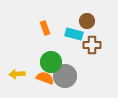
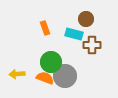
brown circle: moved 1 px left, 2 px up
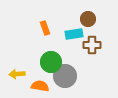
brown circle: moved 2 px right
cyan rectangle: rotated 24 degrees counterclockwise
orange semicircle: moved 5 px left, 8 px down; rotated 12 degrees counterclockwise
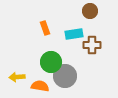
brown circle: moved 2 px right, 8 px up
yellow arrow: moved 3 px down
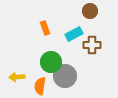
cyan rectangle: rotated 18 degrees counterclockwise
orange semicircle: rotated 90 degrees counterclockwise
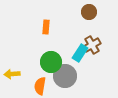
brown circle: moved 1 px left, 1 px down
orange rectangle: moved 1 px right, 1 px up; rotated 24 degrees clockwise
cyan rectangle: moved 6 px right, 19 px down; rotated 30 degrees counterclockwise
brown cross: rotated 30 degrees counterclockwise
yellow arrow: moved 5 px left, 3 px up
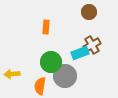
cyan rectangle: rotated 36 degrees clockwise
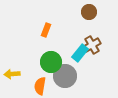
orange rectangle: moved 3 px down; rotated 16 degrees clockwise
cyan rectangle: rotated 30 degrees counterclockwise
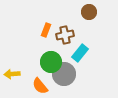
brown cross: moved 27 px left, 10 px up; rotated 18 degrees clockwise
gray circle: moved 1 px left, 2 px up
orange semicircle: rotated 48 degrees counterclockwise
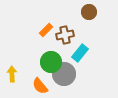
orange rectangle: rotated 24 degrees clockwise
yellow arrow: rotated 91 degrees clockwise
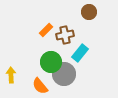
yellow arrow: moved 1 px left, 1 px down
